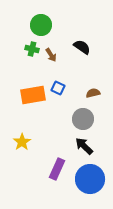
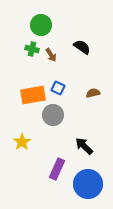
gray circle: moved 30 px left, 4 px up
blue circle: moved 2 px left, 5 px down
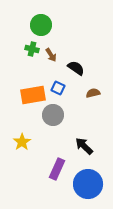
black semicircle: moved 6 px left, 21 px down
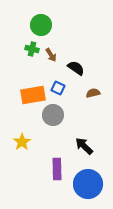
purple rectangle: rotated 25 degrees counterclockwise
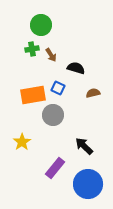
green cross: rotated 24 degrees counterclockwise
black semicircle: rotated 18 degrees counterclockwise
purple rectangle: moved 2 px left, 1 px up; rotated 40 degrees clockwise
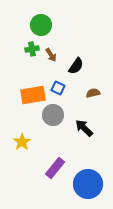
black semicircle: moved 2 px up; rotated 108 degrees clockwise
black arrow: moved 18 px up
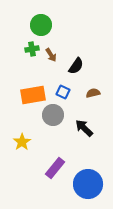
blue square: moved 5 px right, 4 px down
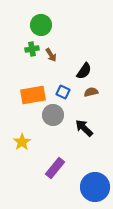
black semicircle: moved 8 px right, 5 px down
brown semicircle: moved 2 px left, 1 px up
blue circle: moved 7 px right, 3 px down
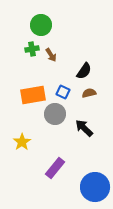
brown semicircle: moved 2 px left, 1 px down
gray circle: moved 2 px right, 1 px up
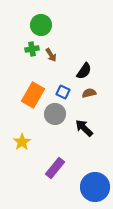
orange rectangle: rotated 50 degrees counterclockwise
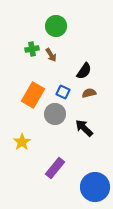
green circle: moved 15 px right, 1 px down
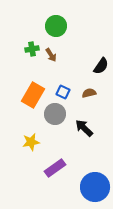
black semicircle: moved 17 px right, 5 px up
yellow star: moved 9 px right; rotated 24 degrees clockwise
purple rectangle: rotated 15 degrees clockwise
